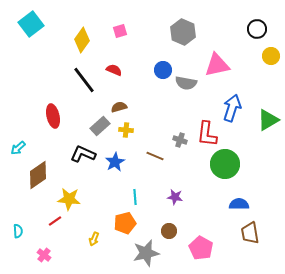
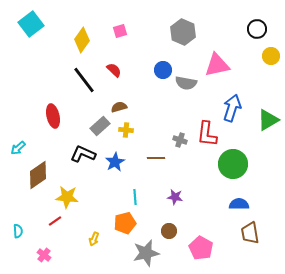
red semicircle: rotated 21 degrees clockwise
brown line: moved 1 px right, 2 px down; rotated 24 degrees counterclockwise
green circle: moved 8 px right
yellow star: moved 2 px left, 2 px up
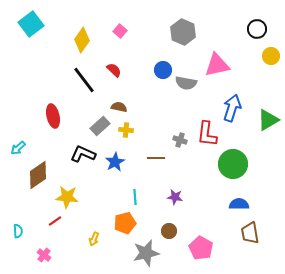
pink square: rotated 32 degrees counterclockwise
brown semicircle: rotated 28 degrees clockwise
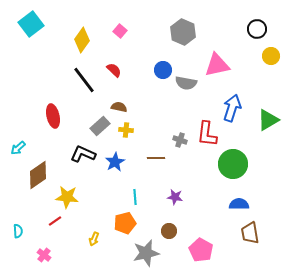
pink pentagon: moved 2 px down
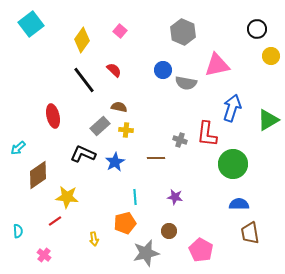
yellow arrow: rotated 32 degrees counterclockwise
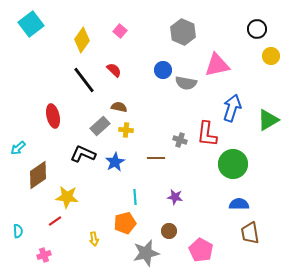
pink cross: rotated 32 degrees clockwise
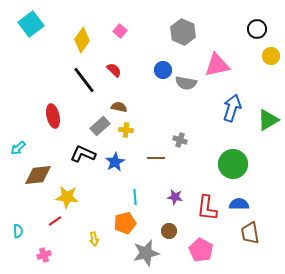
red L-shape: moved 74 px down
brown diamond: rotated 28 degrees clockwise
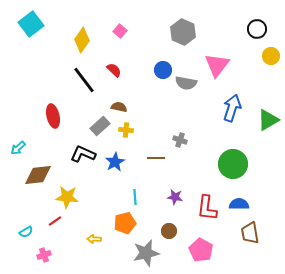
pink triangle: rotated 40 degrees counterclockwise
cyan semicircle: moved 8 px right, 1 px down; rotated 64 degrees clockwise
yellow arrow: rotated 104 degrees clockwise
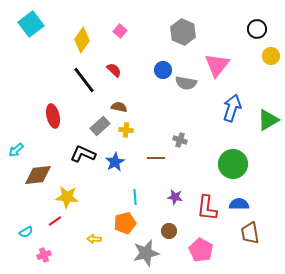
cyan arrow: moved 2 px left, 2 px down
